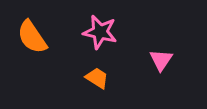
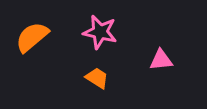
orange semicircle: rotated 84 degrees clockwise
pink triangle: rotated 50 degrees clockwise
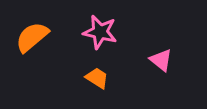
pink triangle: rotated 45 degrees clockwise
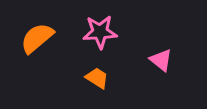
pink star: rotated 16 degrees counterclockwise
orange semicircle: moved 5 px right, 1 px down
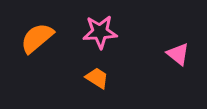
pink triangle: moved 17 px right, 6 px up
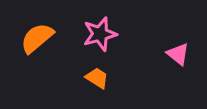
pink star: moved 2 px down; rotated 12 degrees counterclockwise
